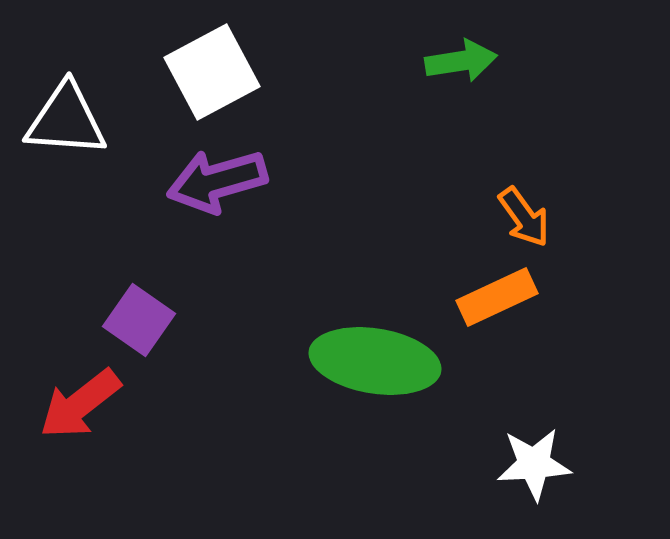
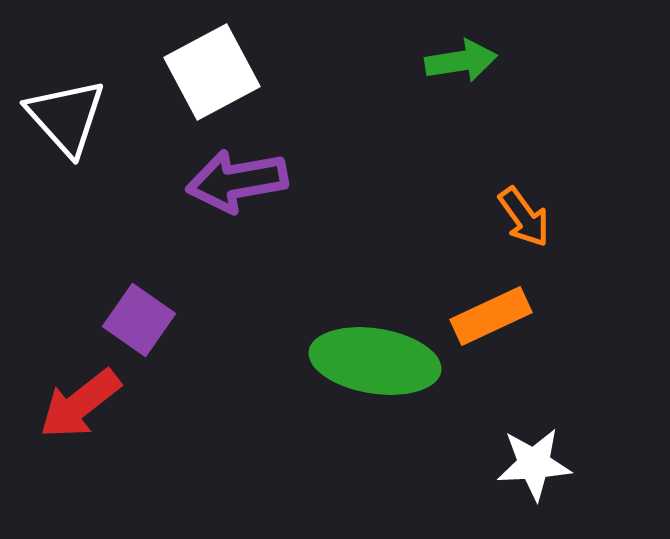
white triangle: moved 3 px up; rotated 44 degrees clockwise
purple arrow: moved 20 px right; rotated 6 degrees clockwise
orange rectangle: moved 6 px left, 19 px down
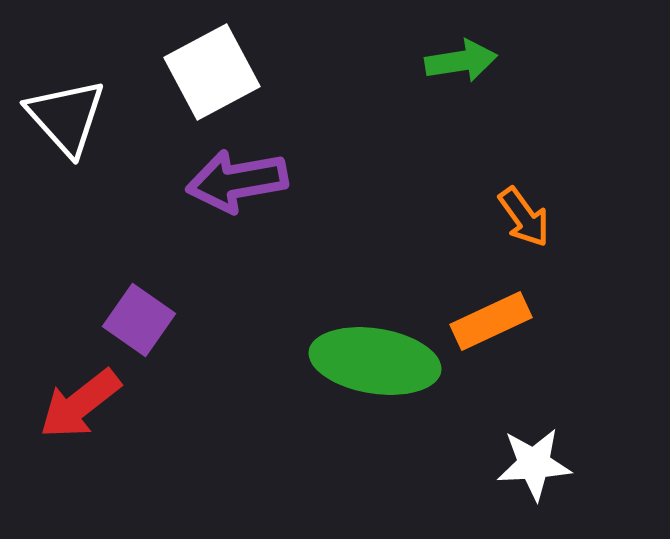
orange rectangle: moved 5 px down
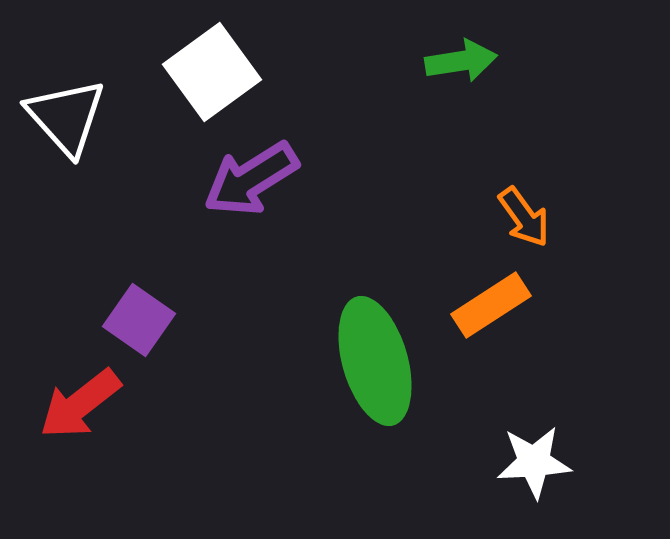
white square: rotated 8 degrees counterclockwise
purple arrow: moved 14 px right, 2 px up; rotated 22 degrees counterclockwise
orange rectangle: moved 16 px up; rotated 8 degrees counterclockwise
green ellipse: rotated 65 degrees clockwise
white star: moved 2 px up
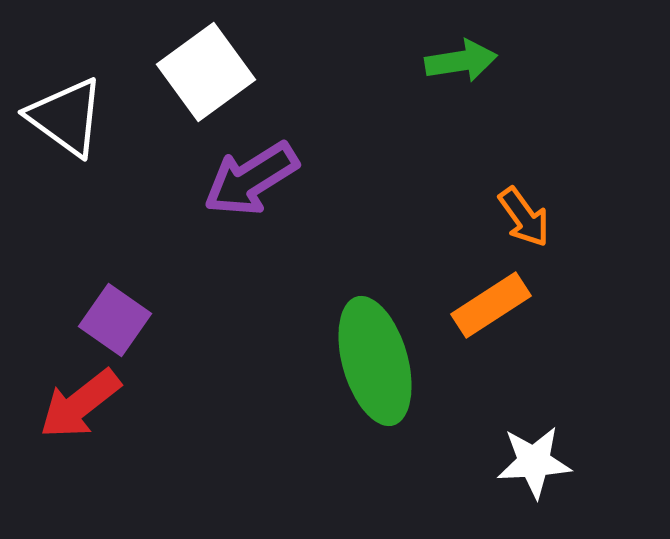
white square: moved 6 px left
white triangle: rotated 12 degrees counterclockwise
purple square: moved 24 px left
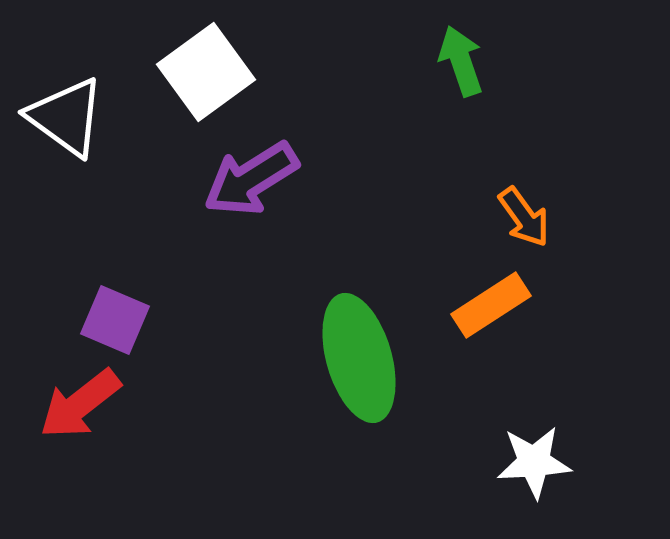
green arrow: rotated 100 degrees counterclockwise
purple square: rotated 12 degrees counterclockwise
green ellipse: moved 16 px left, 3 px up
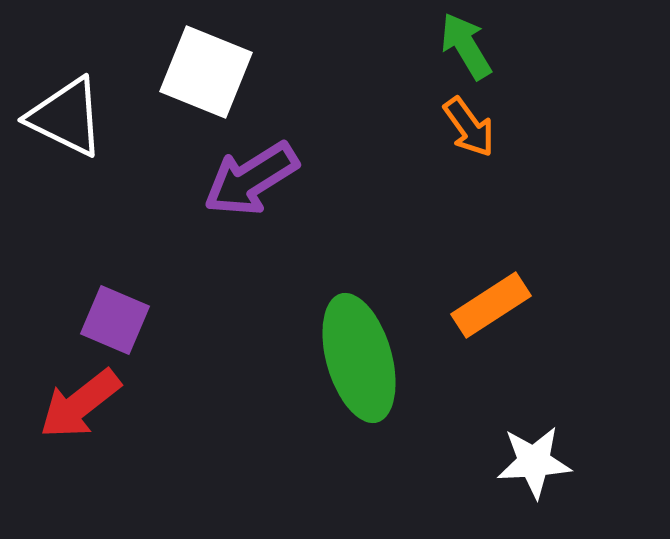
green arrow: moved 5 px right, 15 px up; rotated 12 degrees counterclockwise
white square: rotated 32 degrees counterclockwise
white triangle: rotated 10 degrees counterclockwise
orange arrow: moved 55 px left, 90 px up
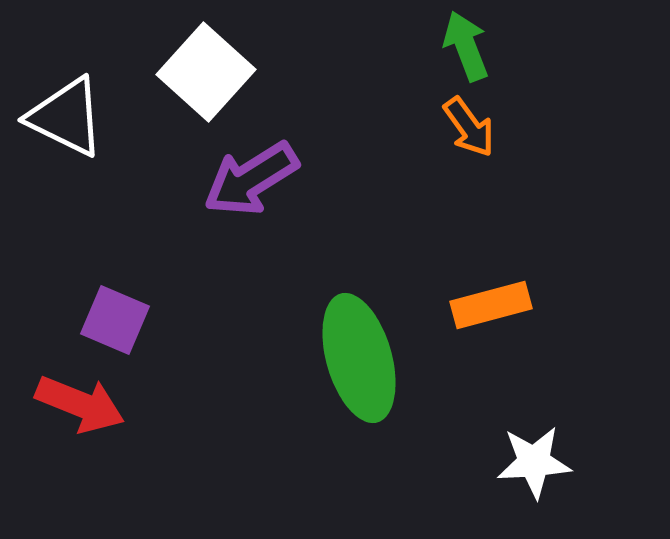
green arrow: rotated 10 degrees clockwise
white square: rotated 20 degrees clockwise
orange rectangle: rotated 18 degrees clockwise
red arrow: rotated 120 degrees counterclockwise
